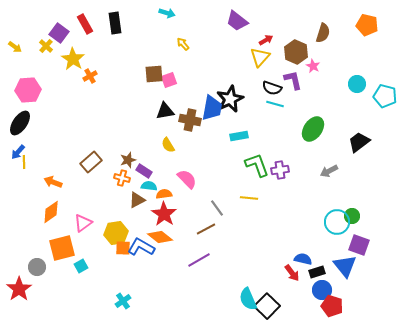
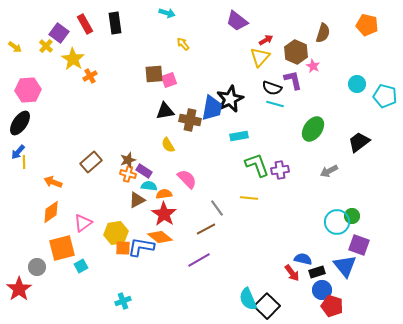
orange cross at (122, 178): moved 6 px right, 4 px up
blue L-shape at (141, 247): rotated 20 degrees counterclockwise
cyan cross at (123, 301): rotated 14 degrees clockwise
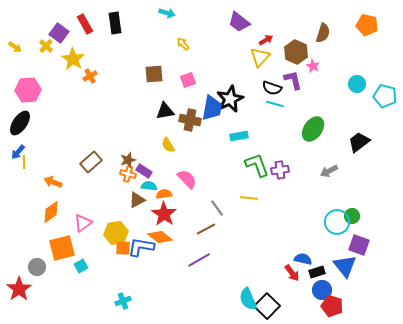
purple trapezoid at (237, 21): moved 2 px right, 1 px down
pink square at (169, 80): moved 19 px right
